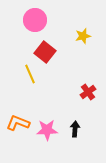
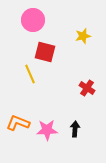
pink circle: moved 2 px left
red square: rotated 25 degrees counterclockwise
red cross: moved 1 px left, 4 px up; rotated 21 degrees counterclockwise
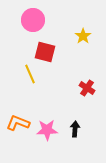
yellow star: rotated 21 degrees counterclockwise
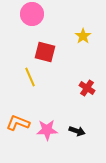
pink circle: moved 1 px left, 6 px up
yellow line: moved 3 px down
black arrow: moved 2 px right, 2 px down; rotated 105 degrees clockwise
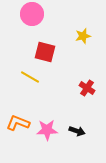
yellow star: rotated 21 degrees clockwise
yellow line: rotated 36 degrees counterclockwise
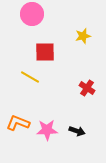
red square: rotated 15 degrees counterclockwise
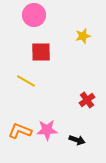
pink circle: moved 2 px right, 1 px down
red square: moved 4 px left
yellow line: moved 4 px left, 4 px down
red cross: moved 12 px down; rotated 21 degrees clockwise
orange L-shape: moved 2 px right, 8 px down
black arrow: moved 9 px down
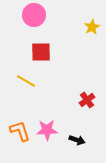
yellow star: moved 9 px right, 9 px up; rotated 14 degrees counterclockwise
orange L-shape: rotated 50 degrees clockwise
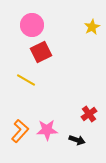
pink circle: moved 2 px left, 10 px down
red square: rotated 25 degrees counterclockwise
yellow line: moved 1 px up
red cross: moved 2 px right, 14 px down
orange L-shape: rotated 60 degrees clockwise
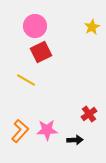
pink circle: moved 3 px right, 1 px down
black arrow: moved 2 px left; rotated 21 degrees counterclockwise
